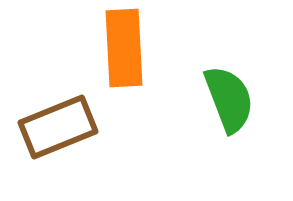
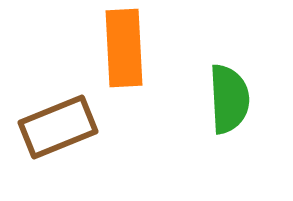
green semicircle: rotated 18 degrees clockwise
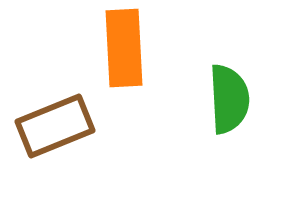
brown rectangle: moved 3 px left, 1 px up
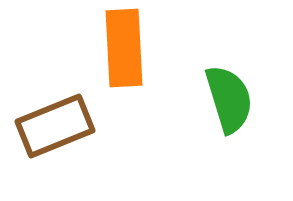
green semicircle: rotated 14 degrees counterclockwise
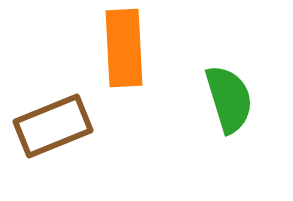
brown rectangle: moved 2 px left
